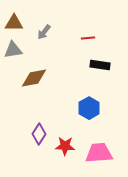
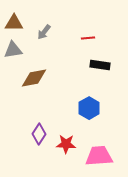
red star: moved 1 px right, 2 px up
pink trapezoid: moved 3 px down
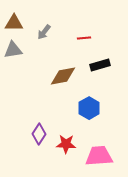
red line: moved 4 px left
black rectangle: rotated 24 degrees counterclockwise
brown diamond: moved 29 px right, 2 px up
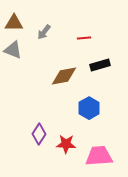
gray triangle: rotated 30 degrees clockwise
brown diamond: moved 1 px right
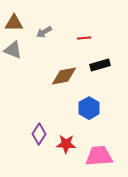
gray arrow: rotated 21 degrees clockwise
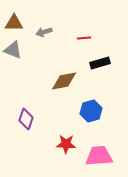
gray arrow: rotated 14 degrees clockwise
black rectangle: moved 2 px up
brown diamond: moved 5 px down
blue hexagon: moved 2 px right, 3 px down; rotated 15 degrees clockwise
purple diamond: moved 13 px left, 15 px up; rotated 15 degrees counterclockwise
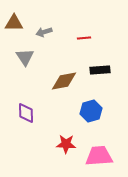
gray triangle: moved 12 px right, 7 px down; rotated 36 degrees clockwise
black rectangle: moved 7 px down; rotated 12 degrees clockwise
purple diamond: moved 6 px up; rotated 20 degrees counterclockwise
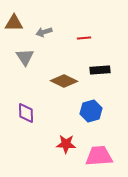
brown diamond: rotated 36 degrees clockwise
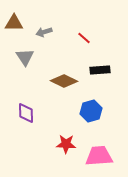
red line: rotated 48 degrees clockwise
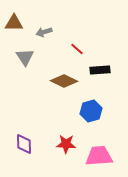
red line: moved 7 px left, 11 px down
purple diamond: moved 2 px left, 31 px down
